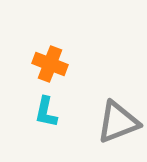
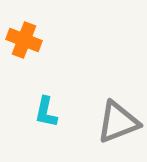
orange cross: moved 26 px left, 24 px up
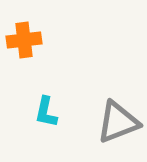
orange cross: rotated 28 degrees counterclockwise
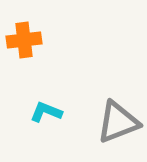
cyan L-shape: rotated 100 degrees clockwise
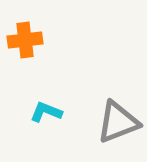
orange cross: moved 1 px right
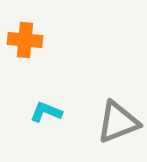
orange cross: rotated 12 degrees clockwise
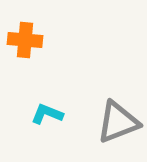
cyan L-shape: moved 1 px right, 2 px down
